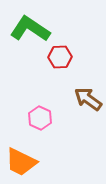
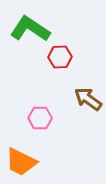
pink hexagon: rotated 25 degrees counterclockwise
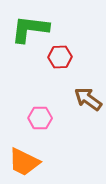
green L-shape: rotated 27 degrees counterclockwise
orange trapezoid: moved 3 px right
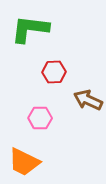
red hexagon: moved 6 px left, 15 px down
brown arrow: moved 1 px down; rotated 12 degrees counterclockwise
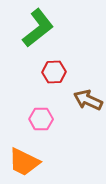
green L-shape: moved 8 px right, 1 px up; rotated 135 degrees clockwise
pink hexagon: moved 1 px right, 1 px down
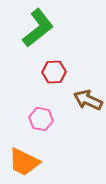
pink hexagon: rotated 10 degrees clockwise
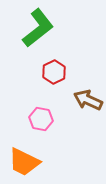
red hexagon: rotated 25 degrees counterclockwise
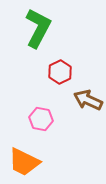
green L-shape: rotated 24 degrees counterclockwise
red hexagon: moved 6 px right
